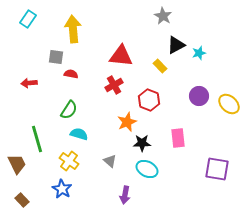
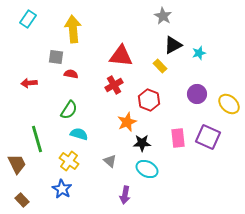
black triangle: moved 3 px left
purple circle: moved 2 px left, 2 px up
purple square: moved 9 px left, 32 px up; rotated 15 degrees clockwise
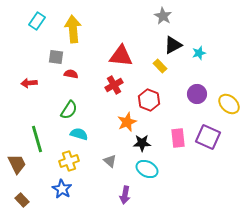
cyan rectangle: moved 9 px right, 2 px down
yellow cross: rotated 36 degrees clockwise
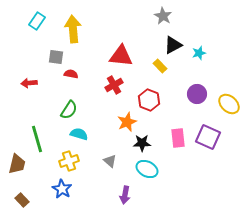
brown trapezoid: rotated 40 degrees clockwise
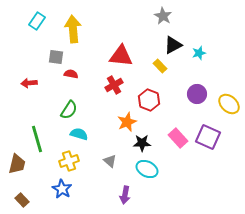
pink rectangle: rotated 36 degrees counterclockwise
